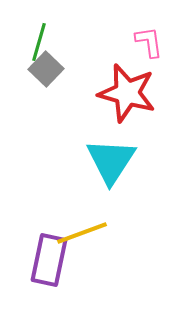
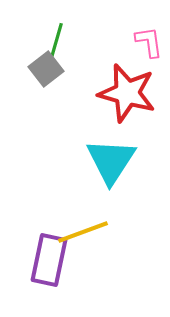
green line: moved 17 px right
gray square: rotated 8 degrees clockwise
yellow line: moved 1 px right, 1 px up
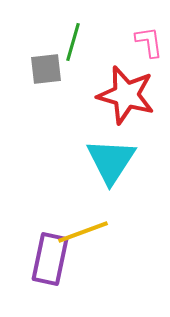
green line: moved 17 px right
gray square: rotated 32 degrees clockwise
red star: moved 1 px left, 2 px down
purple rectangle: moved 1 px right, 1 px up
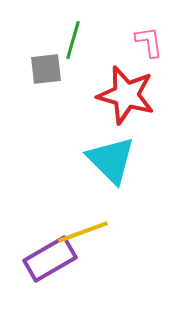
green line: moved 2 px up
cyan triangle: moved 1 px up; rotated 18 degrees counterclockwise
purple rectangle: rotated 48 degrees clockwise
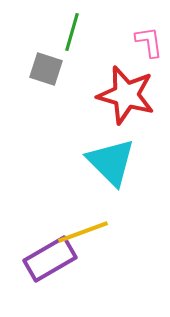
green line: moved 1 px left, 8 px up
gray square: rotated 24 degrees clockwise
cyan triangle: moved 2 px down
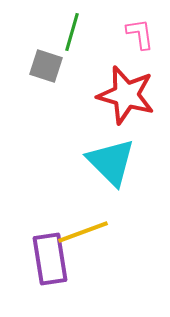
pink L-shape: moved 9 px left, 8 px up
gray square: moved 3 px up
purple rectangle: rotated 69 degrees counterclockwise
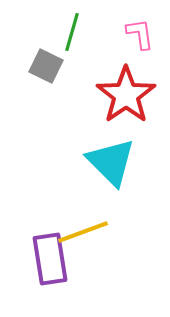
gray square: rotated 8 degrees clockwise
red star: rotated 22 degrees clockwise
